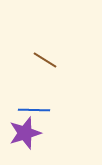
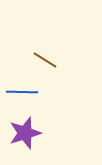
blue line: moved 12 px left, 18 px up
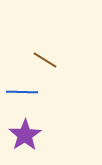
purple star: moved 2 px down; rotated 16 degrees counterclockwise
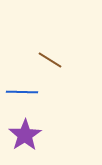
brown line: moved 5 px right
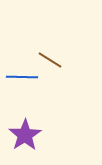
blue line: moved 15 px up
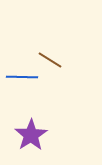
purple star: moved 6 px right
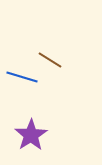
blue line: rotated 16 degrees clockwise
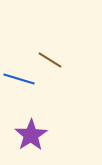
blue line: moved 3 px left, 2 px down
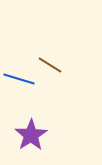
brown line: moved 5 px down
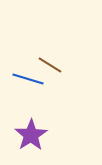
blue line: moved 9 px right
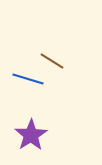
brown line: moved 2 px right, 4 px up
